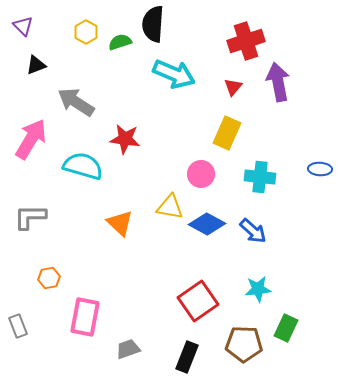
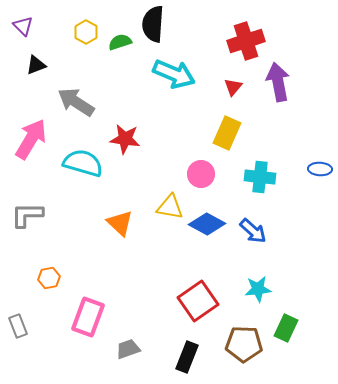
cyan semicircle: moved 3 px up
gray L-shape: moved 3 px left, 2 px up
pink rectangle: moved 3 px right; rotated 9 degrees clockwise
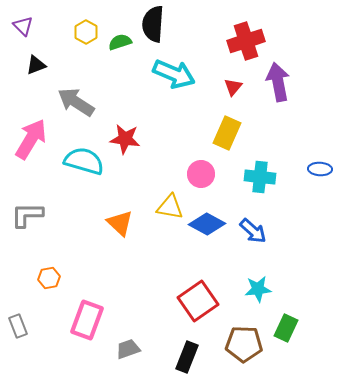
cyan semicircle: moved 1 px right, 2 px up
pink rectangle: moved 1 px left, 3 px down
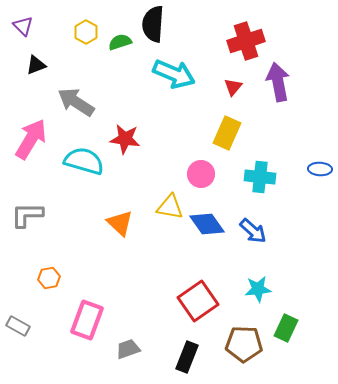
blue diamond: rotated 27 degrees clockwise
gray rectangle: rotated 40 degrees counterclockwise
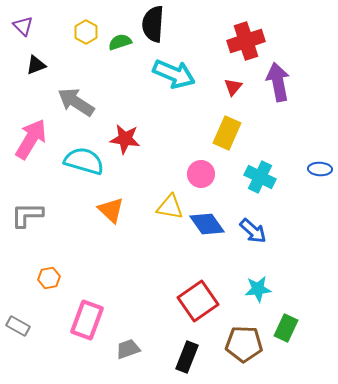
cyan cross: rotated 20 degrees clockwise
orange triangle: moved 9 px left, 13 px up
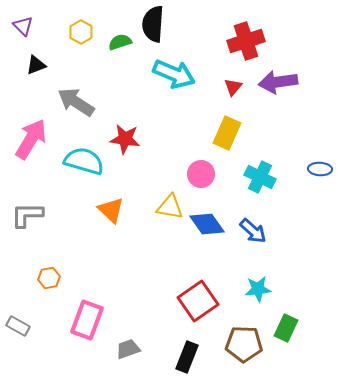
yellow hexagon: moved 5 px left
purple arrow: rotated 87 degrees counterclockwise
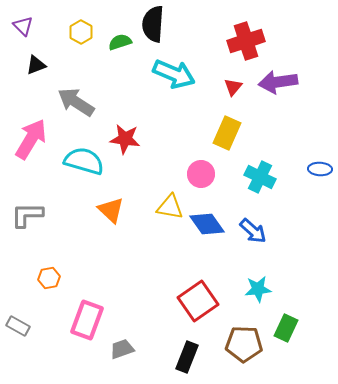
gray trapezoid: moved 6 px left
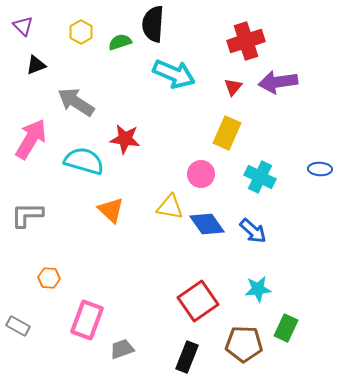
orange hexagon: rotated 15 degrees clockwise
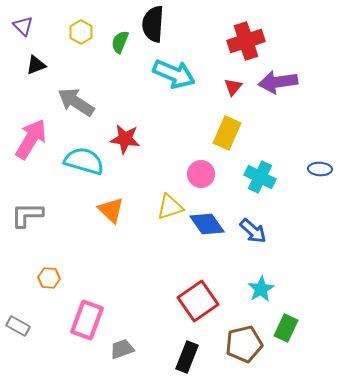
green semicircle: rotated 50 degrees counterclockwise
yellow triangle: rotated 28 degrees counterclockwise
cyan star: moved 3 px right; rotated 24 degrees counterclockwise
brown pentagon: rotated 15 degrees counterclockwise
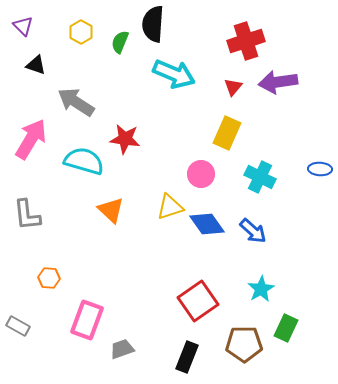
black triangle: rotated 40 degrees clockwise
gray L-shape: rotated 96 degrees counterclockwise
brown pentagon: rotated 12 degrees clockwise
